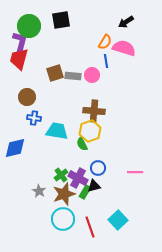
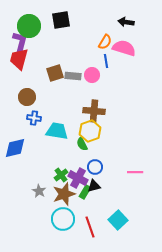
black arrow: rotated 42 degrees clockwise
blue circle: moved 3 px left, 1 px up
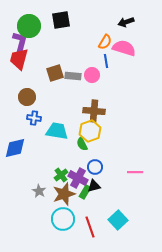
black arrow: rotated 28 degrees counterclockwise
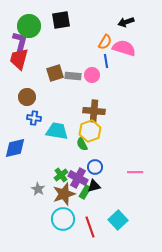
gray star: moved 1 px left, 2 px up
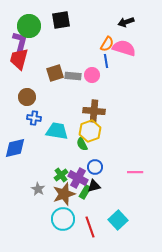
orange semicircle: moved 2 px right, 2 px down
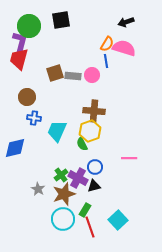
cyan trapezoid: rotated 75 degrees counterclockwise
pink line: moved 6 px left, 14 px up
green rectangle: moved 18 px down
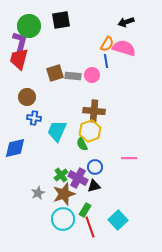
gray star: moved 4 px down; rotated 16 degrees clockwise
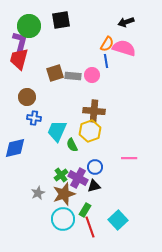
green semicircle: moved 10 px left, 1 px down
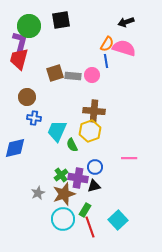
purple cross: rotated 18 degrees counterclockwise
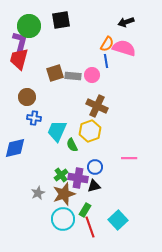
brown cross: moved 3 px right, 5 px up; rotated 20 degrees clockwise
